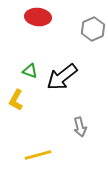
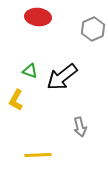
yellow line: rotated 12 degrees clockwise
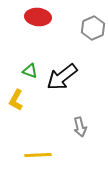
gray hexagon: moved 1 px up
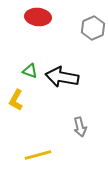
black arrow: rotated 48 degrees clockwise
yellow line: rotated 12 degrees counterclockwise
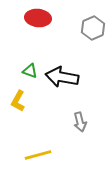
red ellipse: moved 1 px down
yellow L-shape: moved 2 px right, 1 px down
gray arrow: moved 5 px up
